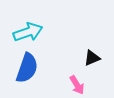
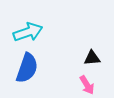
black triangle: rotated 18 degrees clockwise
pink arrow: moved 10 px right
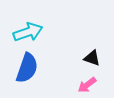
black triangle: rotated 24 degrees clockwise
pink arrow: rotated 84 degrees clockwise
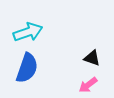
pink arrow: moved 1 px right
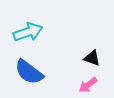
blue semicircle: moved 2 px right, 4 px down; rotated 108 degrees clockwise
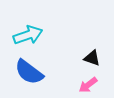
cyan arrow: moved 3 px down
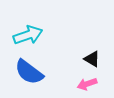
black triangle: moved 1 px down; rotated 12 degrees clockwise
pink arrow: moved 1 px left, 1 px up; rotated 18 degrees clockwise
